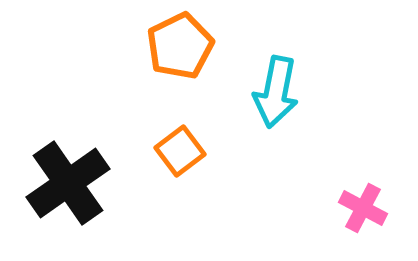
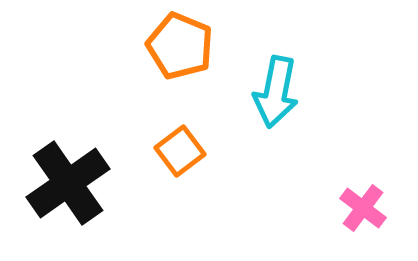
orange pentagon: rotated 24 degrees counterclockwise
pink cross: rotated 9 degrees clockwise
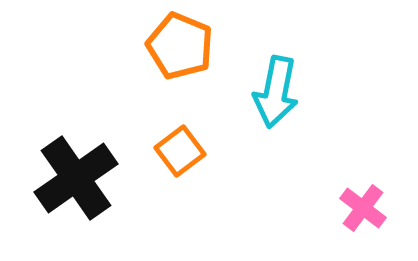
black cross: moved 8 px right, 5 px up
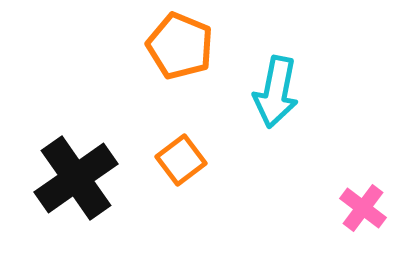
orange square: moved 1 px right, 9 px down
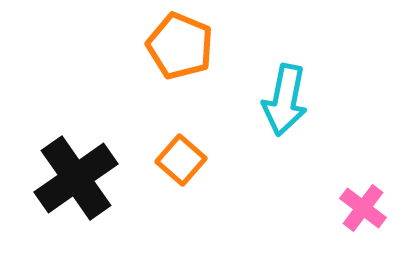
cyan arrow: moved 9 px right, 8 px down
orange square: rotated 12 degrees counterclockwise
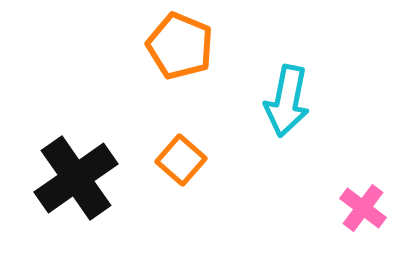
cyan arrow: moved 2 px right, 1 px down
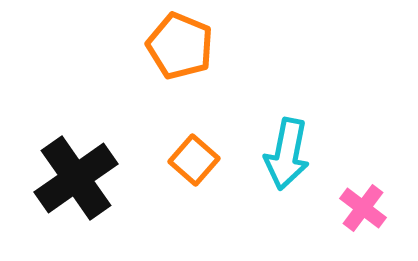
cyan arrow: moved 53 px down
orange square: moved 13 px right
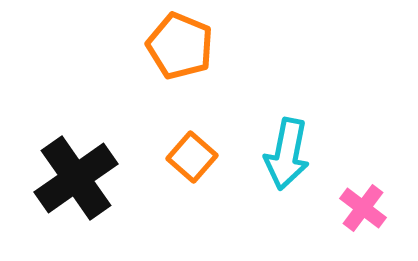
orange square: moved 2 px left, 3 px up
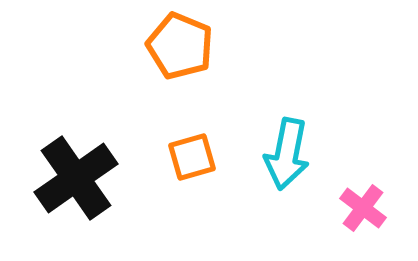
orange square: rotated 33 degrees clockwise
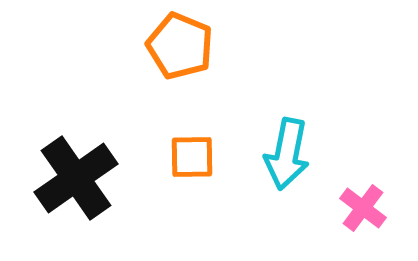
orange square: rotated 15 degrees clockwise
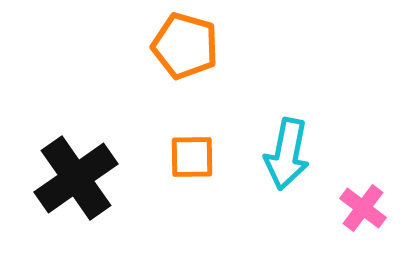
orange pentagon: moved 5 px right; rotated 6 degrees counterclockwise
